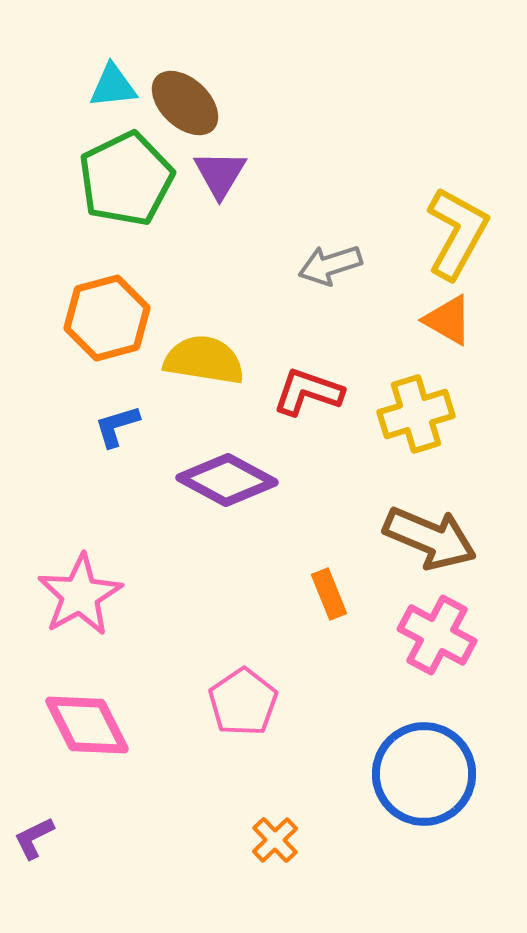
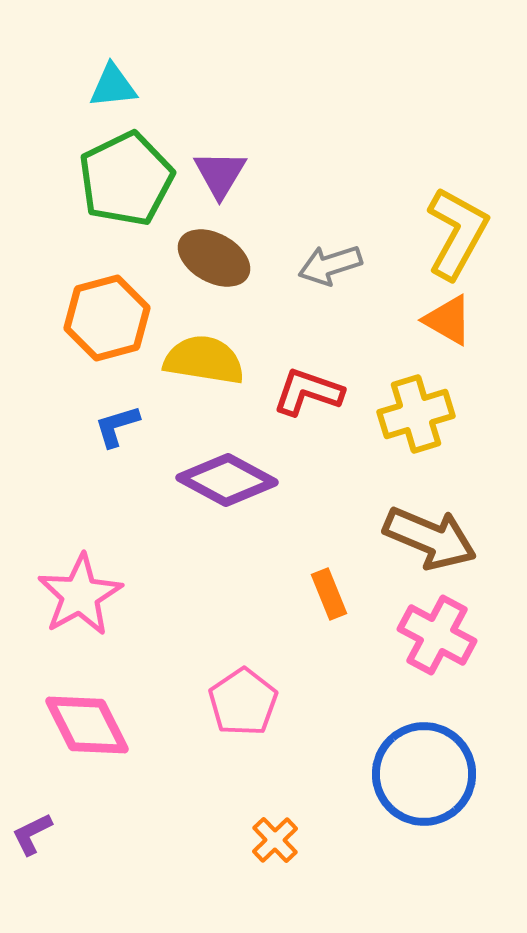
brown ellipse: moved 29 px right, 155 px down; rotated 14 degrees counterclockwise
purple L-shape: moved 2 px left, 4 px up
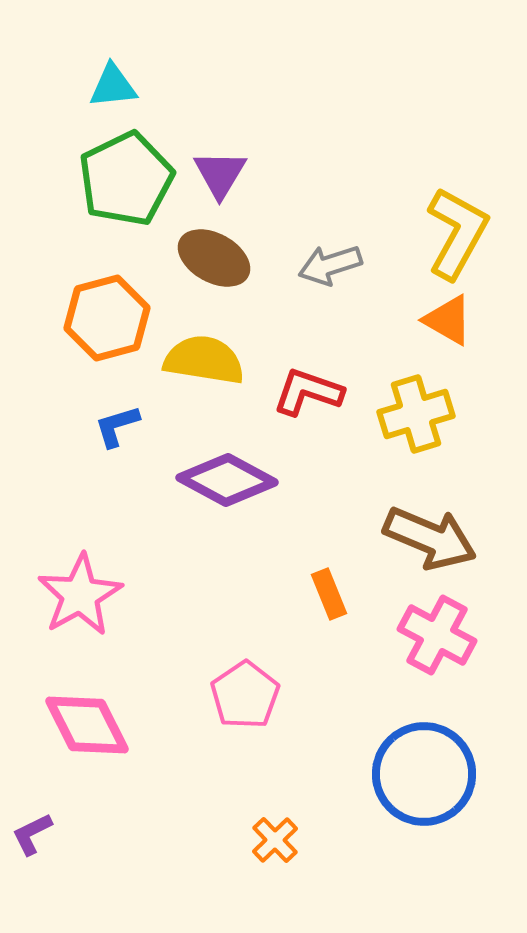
pink pentagon: moved 2 px right, 7 px up
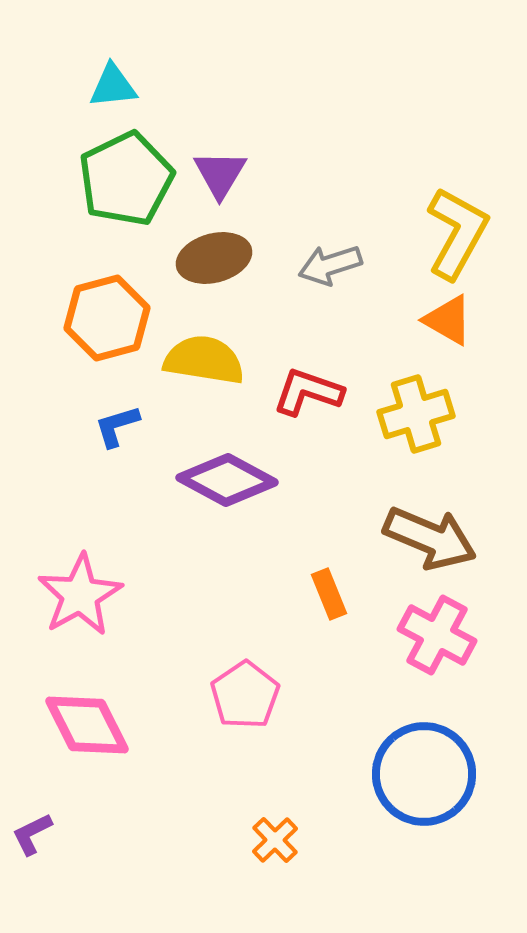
brown ellipse: rotated 44 degrees counterclockwise
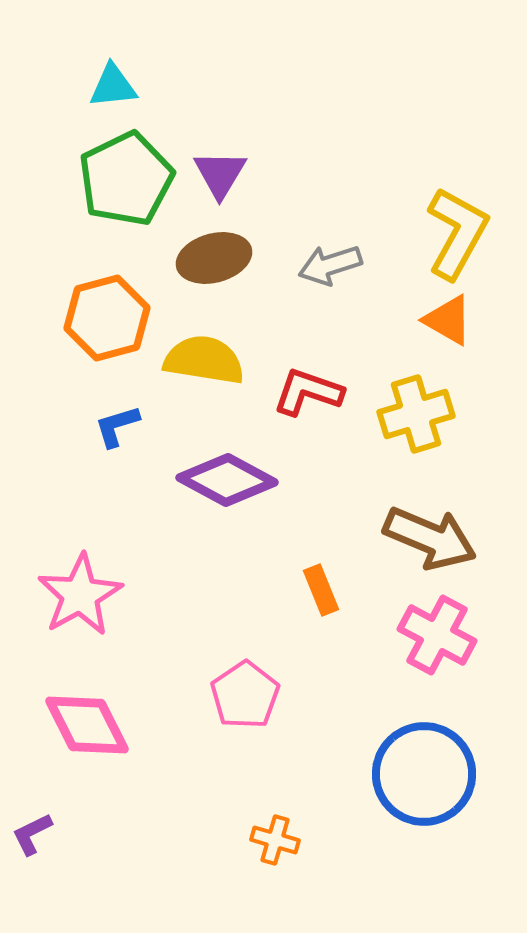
orange rectangle: moved 8 px left, 4 px up
orange cross: rotated 30 degrees counterclockwise
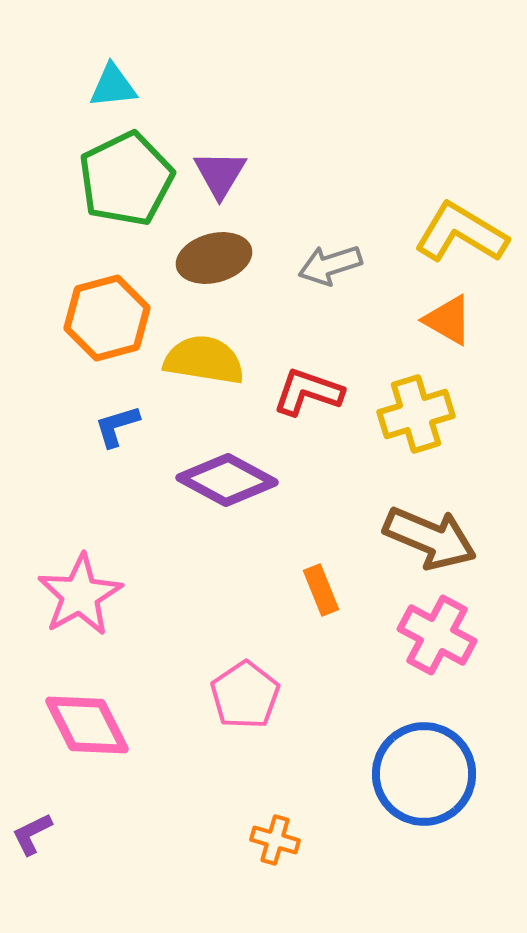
yellow L-shape: moved 4 px right; rotated 88 degrees counterclockwise
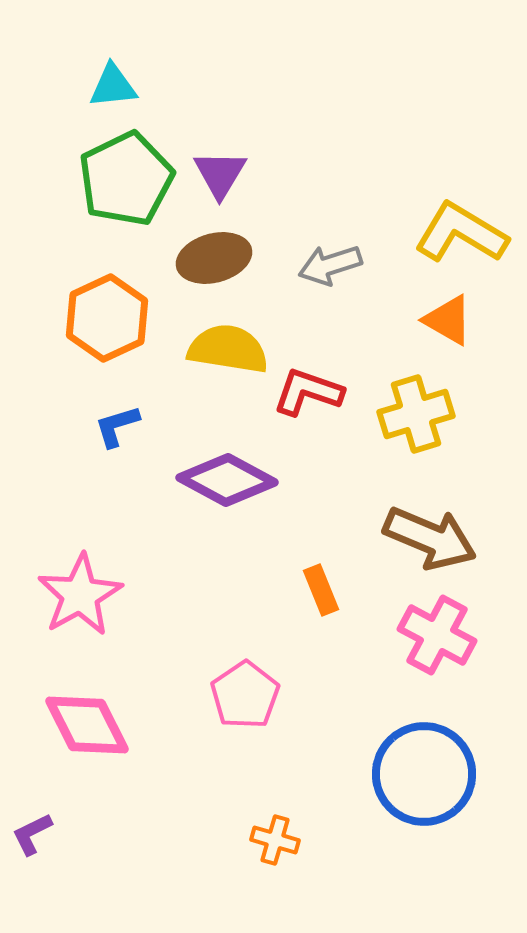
orange hexagon: rotated 10 degrees counterclockwise
yellow semicircle: moved 24 px right, 11 px up
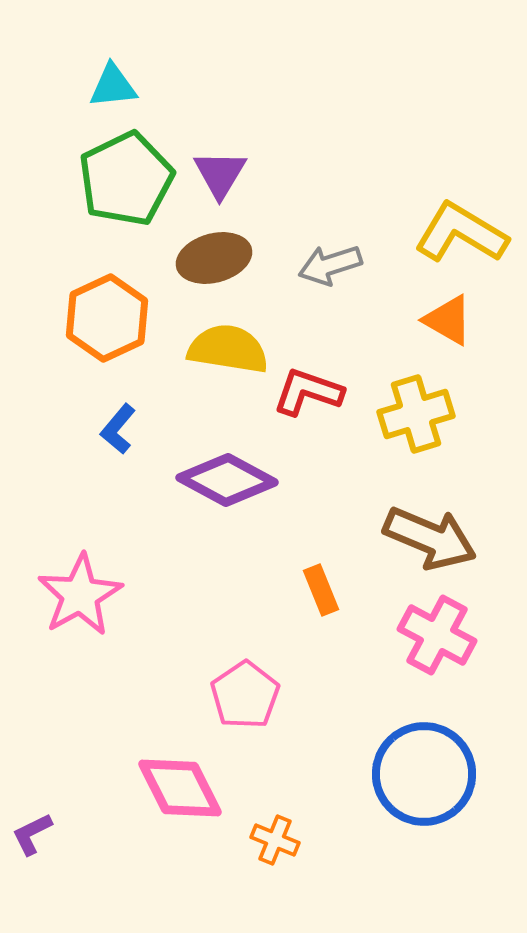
blue L-shape: moved 1 px right, 3 px down; rotated 33 degrees counterclockwise
pink diamond: moved 93 px right, 63 px down
orange cross: rotated 6 degrees clockwise
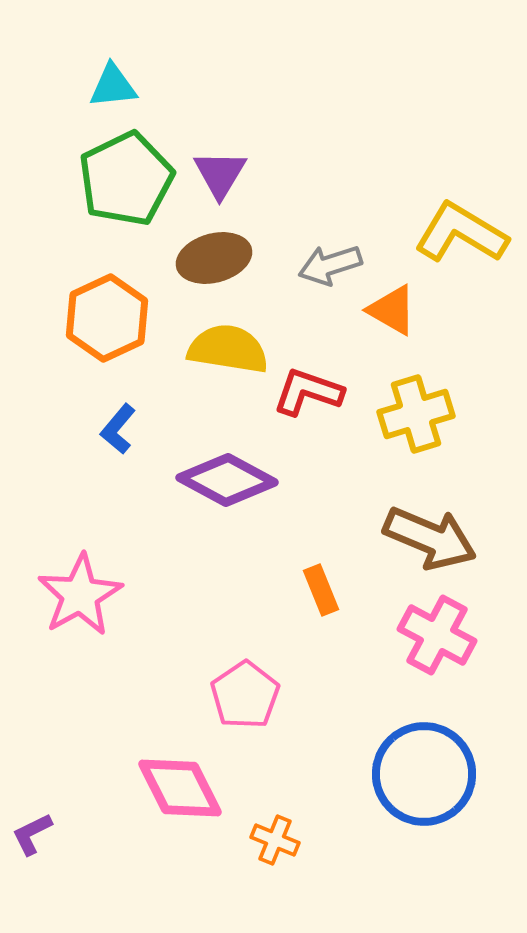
orange triangle: moved 56 px left, 10 px up
